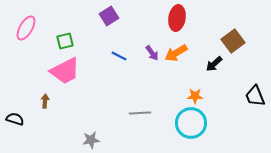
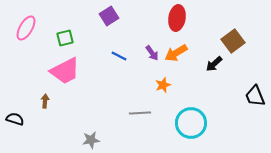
green square: moved 3 px up
orange star: moved 32 px left, 11 px up; rotated 21 degrees counterclockwise
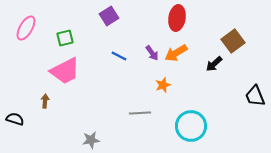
cyan circle: moved 3 px down
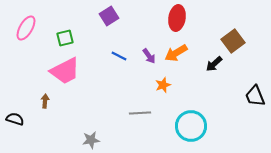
purple arrow: moved 3 px left, 3 px down
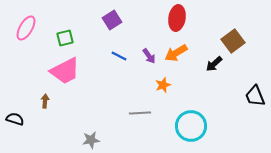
purple square: moved 3 px right, 4 px down
